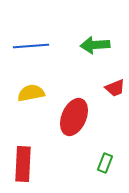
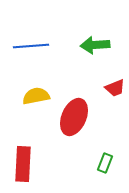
yellow semicircle: moved 5 px right, 3 px down
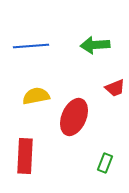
red rectangle: moved 2 px right, 8 px up
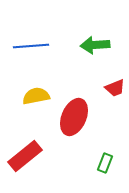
red rectangle: rotated 48 degrees clockwise
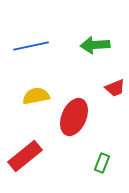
blue line: rotated 8 degrees counterclockwise
green rectangle: moved 3 px left
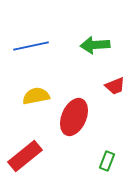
red trapezoid: moved 2 px up
green rectangle: moved 5 px right, 2 px up
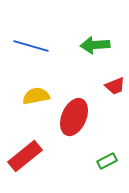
blue line: rotated 28 degrees clockwise
green rectangle: rotated 42 degrees clockwise
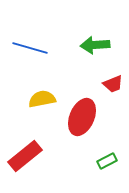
blue line: moved 1 px left, 2 px down
red trapezoid: moved 2 px left, 2 px up
yellow semicircle: moved 6 px right, 3 px down
red ellipse: moved 8 px right
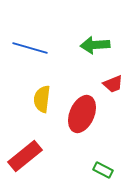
yellow semicircle: rotated 72 degrees counterclockwise
red ellipse: moved 3 px up
green rectangle: moved 4 px left, 9 px down; rotated 54 degrees clockwise
